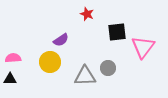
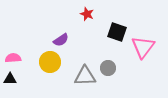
black square: rotated 24 degrees clockwise
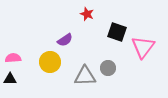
purple semicircle: moved 4 px right
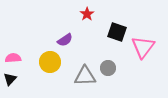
red star: rotated 16 degrees clockwise
black triangle: rotated 48 degrees counterclockwise
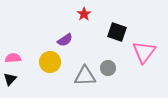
red star: moved 3 px left
pink triangle: moved 1 px right, 5 px down
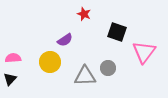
red star: rotated 16 degrees counterclockwise
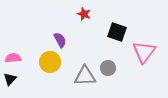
purple semicircle: moved 5 px left; rotated 84 degrees counterclockwise
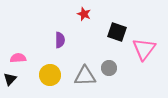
purple semicircle: rotated 28 degrees clockwise
pink triangle: moved 3 px up
pink semicircle: moved 5 px right
yellow circle: moved 13 px down
gray circle: moved 1 px right
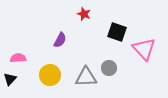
purple semicircle: rotated 28 degrees clockwise
pink triangle: rotated 20 degrees counterclockwise
gray triangle: moved 1 px right, 1 px down
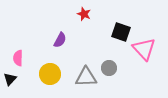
black square: moved 4 px right
pink semicircle: rotated 84 degrees counterclockwise
yellow circle: moved 1 px up
